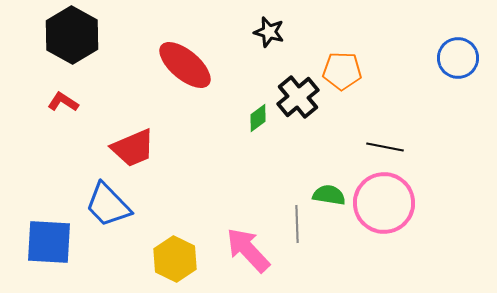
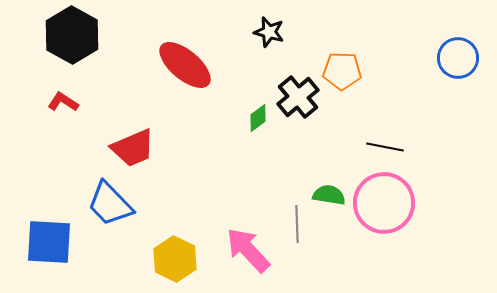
blue trapezoid: moved 2 px right, 1 px up
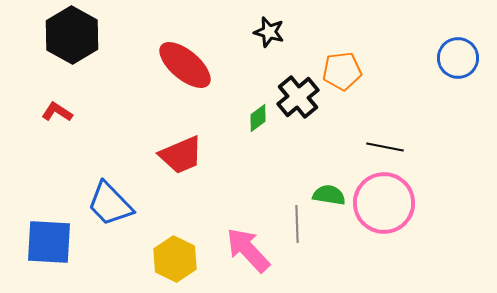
orange pentagon: rotated 9 degrees counterclockwise
red L-shape: moved 6 px left, 10 px down
red trapezoid: moved 48 px right, 7 px down
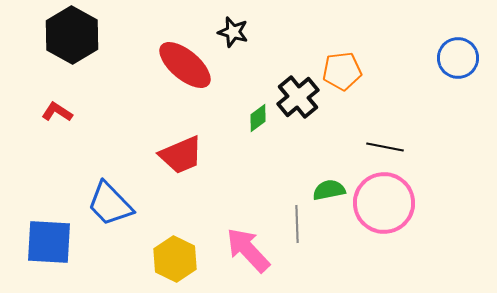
black star: moved 36 px left
green semicircle: moved 5 px up; rotated 20 degrees counterclockwise
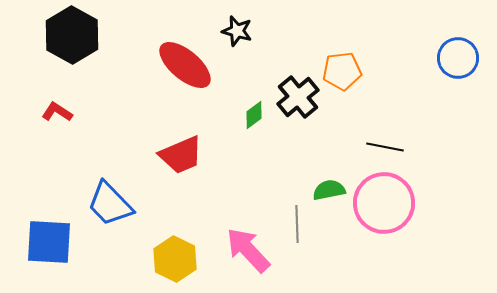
black star: moved 4 px right, 1 px up
green diamond: moved 4 px left, 3 px up
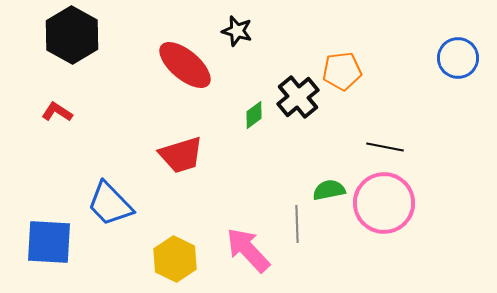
red trapezoid: rotated 6 degrees clockwise
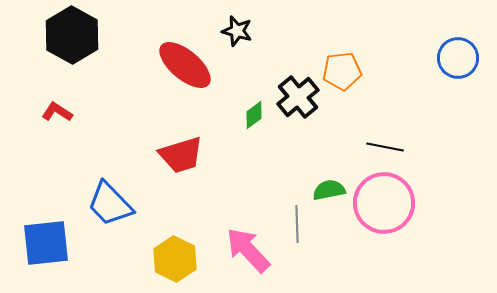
blue square: moved 3 px left, 1 px down; rotated 9 degrees counterclockwise
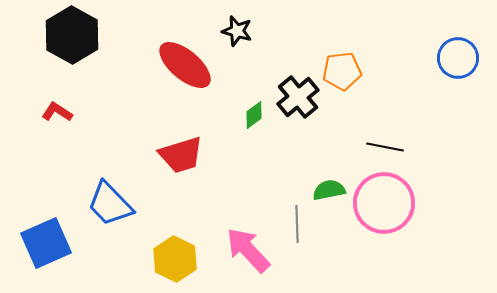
blue square: rotated 18 degrees counterclockwise
